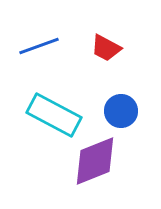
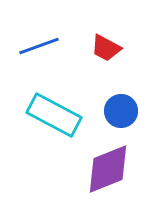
purple diamond: moved 13 px right, 8 px down
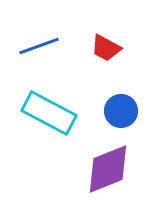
cyan rectangle: moved 5 px left, 2 px up
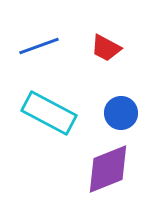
blue circle: moved 2 px down
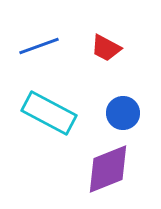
blue circle: moved 2 px right
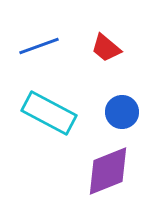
red trapezoid: rotated 12 degrees clockwise
blue circle: moved 1 px left, 1 px up
purple diamond: moved 2 px down
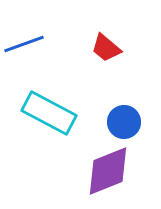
blue line: moved 15 px left, 2 px up
blue circle: moved 2 px right, 10 px down
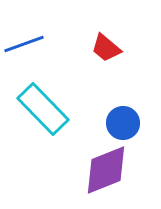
cyan rectangle: moved 6 px left, 4 px up; rotated 18 degrees clockwise
blue circle: moved 1 px left, 1 px down
purple diamond: moved 2 px left, 1 px up
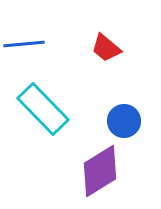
blue line: rotated 15 degrees clockwise
blue circle: moved 1 px right, 2 px up
purple diamond: moved 6 px left, 1 px down; rotated 10 degrees counterclockwise
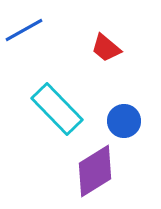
blue line: moved 14 px up; rotated 24 degrees counterclockwise
cyan rectangle: moved 14 px right
purple diamond: moved 5 px left
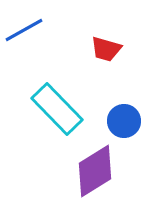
red trapezoid: moved 1 px down; rotated 24 degrees counterclockwise
